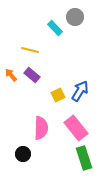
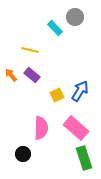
yellow square: moved 1 px left
pink rectangle: rotated 10 degrees counterclockwise
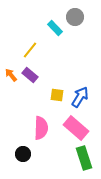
yellow line: rotated 66 degrees counterclockwise
purple rectangle: moved 2 px left
blue arrow: moved 6 px down
yellow square: rotated 32 degrees clockwise
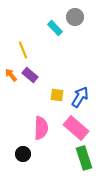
yellow line: moved 7 px left; rotated 60 degrees counterclockwise
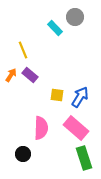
orange arrow: rotated 72 degrees clockwise
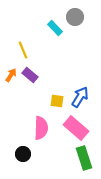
yellow square: moved 6 px down
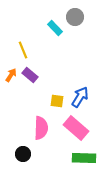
green rectangle: rotated 70 degrees counterclockwise
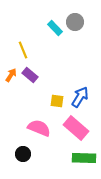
gray circle: moved 5 px down
pink semicircle: moved 2 px left; rotated 70 degrees counterclockwise
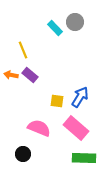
orange arrow: rotated 112 degrees counterclockwise
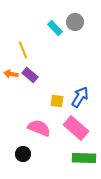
orange arrow: moved 1 px up
